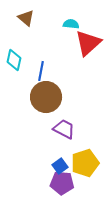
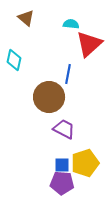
red triangle: moved 1 px right, 1 px down
blue line: moved 27 px right, 3 px down
brown circle: moved 3 px right
blue square: moved 2 px right, 1 px up; rotated 35 degrees clockwise
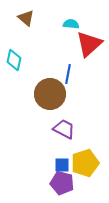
brown circle: moved 1 px right, 3 px up
purple pentagon: rotated 10 degrees clockwise
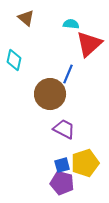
blue line: rotated 12 degrees clockwise
blue square: rotated 14 degrees counterclockwise
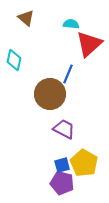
yellow pentagon: moved 1 px left; rotated 24 degrees counterclockwise
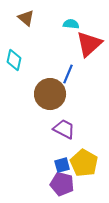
purple pentagon: moved 1 px down
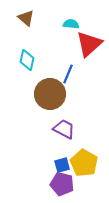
cyan diamond: moved 13 px right
